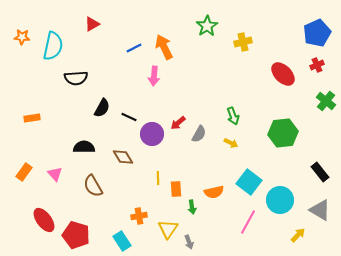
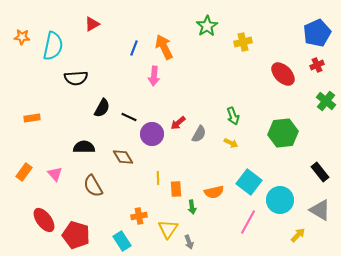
blue line at (134, 48): rotated 42 degrees counterclockwise
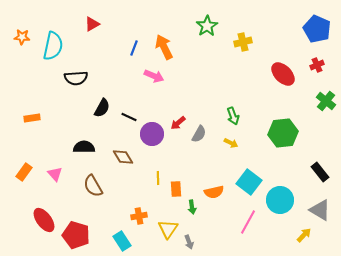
blue pentagon at (317, 33): moved 4 px up; rotated 24 degrees counterclockwise
pink arrow at (154, 76): rotated 72 degrees counterclockwise
yellow arrow at (298, 235): moved 6 px right
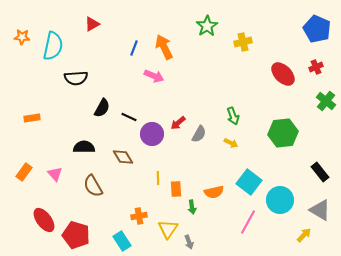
red cross at (317, 65): moved 1 px left, 2 px down
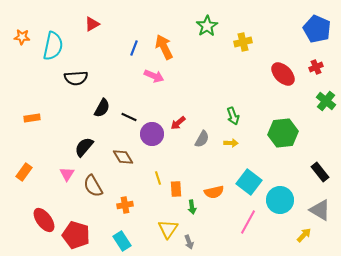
gray semicircle at (199, 134): moved 3 px right, 5 px down
yellow arrow at (231, 143): rotated 24 degrees counterclockwise
black semicircle at (84, 147): rotated 50 degrees counterclockwise
pink triangle at (55, 174): moved 12 px right; rotated 14 degrees clockwise
yellow line at (158, 178): rotated 16 degrees counterclockwise
orange cross at (139, 216): moved 14 px left, 11 px up
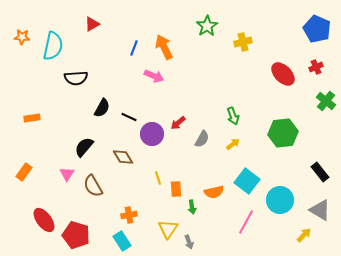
yellow arrow at (231, 143): moved 2 px right, 1 px down; rotated 40 degrees counterclockwise
cyan square at (249, 182): moved 2 px left, 1 px up
orange cross at (125, 205): moved 4 px right, 10 px down
pink line at (248, 222): moved 2 px left
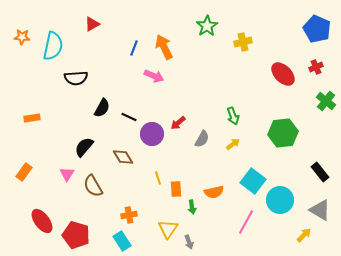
cyan square at (247, 181): moved 6 px right
red ellipse at (44, 220): moved 2 px left, 1 px down
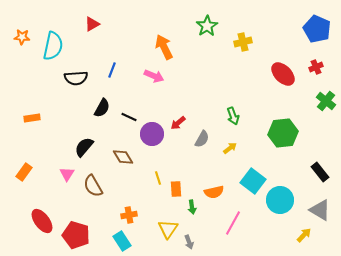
blue line at (134, 48): moved 22 px left, 22 px down
yellow arrow at (233, 144): moved 3 px left, 4 px down
pink line at (246, 222): moved 13 px left, 1 px down
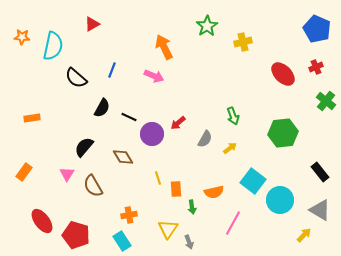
black semicircle at (76, 78): rotated 45 degrees clockwise
gray semicircle at (202, 139): moved 3 px right
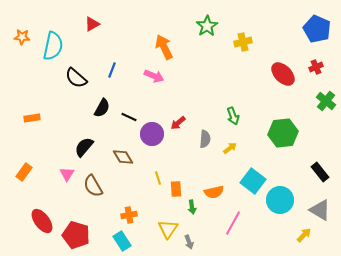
gray semicircle at (205, 139): rotated 24 degrees counterclockwise
